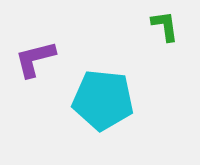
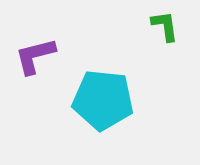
purple L-shape: moved 3 px up
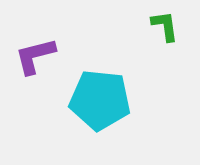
cyan pentagon: moved 3 px left
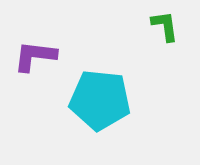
purple L-shape: rotated 21 degrees clockwise
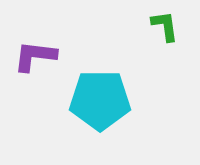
cyan pentagon: rotated 6 degrees counterclockwise
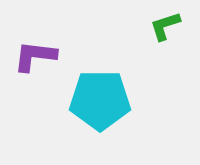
green L-shape: rotated 100 degrees counterclockwise
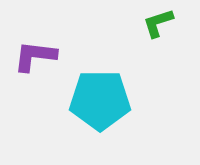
green L-shape: moved 7 px left, 3 px up
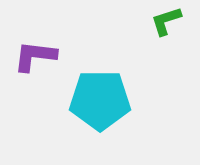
green L-shape: moved 8 px right, 2 px up
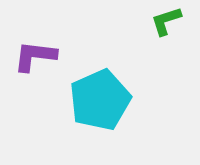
cyan pentagon: rotated 24 degrees counterclockwise
